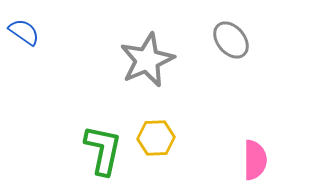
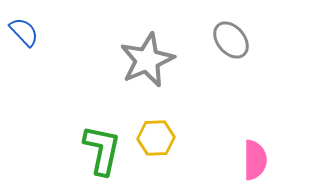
blue semicircle: rotated 12 degrees clockwise
green L-shape: moved 1 px left
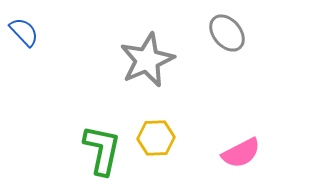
gray ellipse: moved 4 px left, 7 px up
pink semicircle: moved 14 px left, 7 px up; rotated 63 degrees clockwise
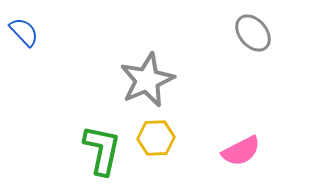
gray ellipse: moved 26 px right
gray star: moved 20 px down
pink semicircle: moved 2 px up
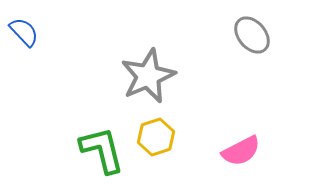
gray ellipse: moved 1 px left, 2 px down
gray star: moved 1 px right, 4 px up
yellow hexagon: moved 1 px up; rotated 15 degrees counterclockwise
green L-shape: rotated 26 degrees counterclockwise
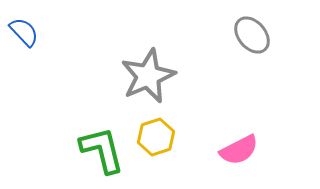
pink semicircle: moved 2 px left, 1 px up
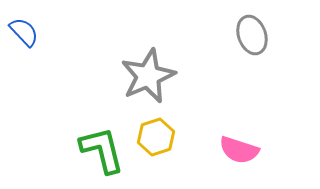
gray ellipse: rotated 21 degrees clockwise
pink semicircle: rotated 45 degrees clockwise
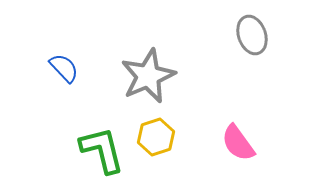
blue semicircle: moved 40 px right, 36 px down
pink semicircle: moved 1 px left, 7 px up; rotated 36 degrees clockwise
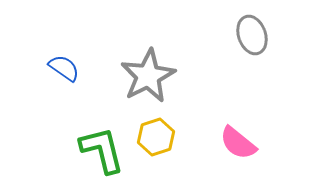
blue semicircle: rotated 12 degrees counterclockwise
gray star: rotated 4 degrees counterclockwise
pink semicircle: rotated 15 degrees counterclockwise
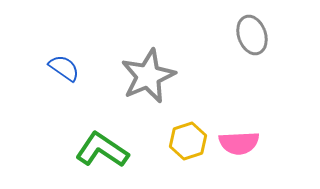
gray star: rotated 4 degrees clockwise
yellow hexagon: moved 32 px right, 4 px down
pink semicircle: moved 1 px right; rotated 42 degrees counterclockwise
green L-shape: rotated 42 degrees counterclockwise
